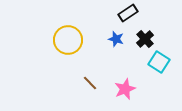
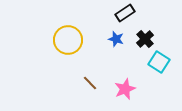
black rectangle: moved 3 px left
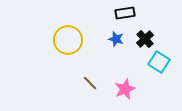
black rectangle: rotated 24 degrees clockwise
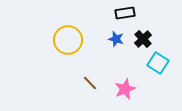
black cross: moved 2 px left
cyan square: moved 1 px left, 1 px down
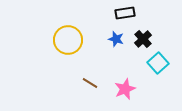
cyan square: rotated 15 degrees clockwise
brown line: rotated 14 degrees counterclockwise
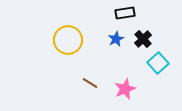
blue star: rotated 28 degrees clockwise
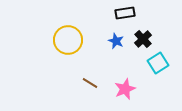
blue star: moved 2 px down; rotated 21 degrees counterclockwise
cyan square: rotated 10 degrees clockwise
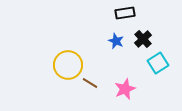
yellow circle: moved 25 px down
